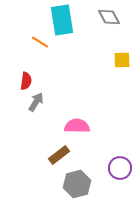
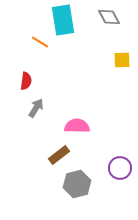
cyan rectangle: moved 1 px right
gray arrow: moved 6 px down
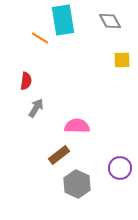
gray diamond: moved 1 px right, 4 px down
orange line: moved 4 px up
gray hexagon: rotated 20 degrees counterclockwise
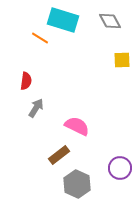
cyan rectangle: rotated 64 degrees counterclockwise
pink semicircle: rotated 25 degrees clockwise
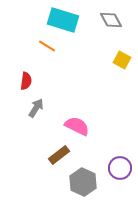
gray diamond: moved 1 px right, 1 px up
orange line: moved 7 px right, 8 px down
yellow square: rotated 30 degrees clockwise
gray hexagon: moved 6 px right, 2 px up
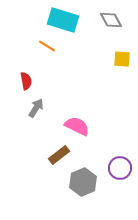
yellow square: moved 1 px up; rotated 24 degrees counterclockwise
red semicircle: rotated 18 degrees counterclockwise
gray hexagon: rotated 12 degrees clockwise
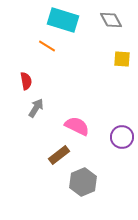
purple circle: moved 2 px right, 31 px up
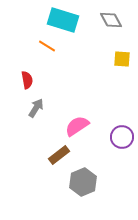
red semicircle: moved 1 px right, 1 px up
pink semicircle: rotated 60 degrees counterclockwise
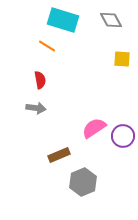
red semicircle: moved 13 px right
gray arrow: rotated 66 degrees clockwise
pink semicircle: moved 17 px right, 2 px down
purple circle: moved 1 px right, 1 px up
brown rectangle: rotated 15 degrees clockwise
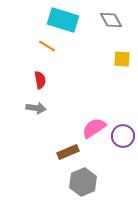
brown rectangle: moved 9 px right, 3 px up
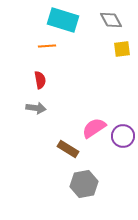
orange line: rotated 36 degrees counterclockwise
yellow square: moved 10 px up; rotated 12 degrees counterclockwise
brown rectangle: moved 3 px up; rotated 55 degrees clockwise
gray hexagon: moved 1 px right, 2 px down; rotated 12 degrees clockwise
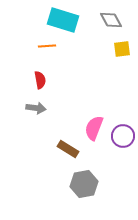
pink semicircle: rotated 35 degrees counterclockwise
